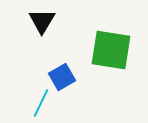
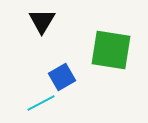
cyan line: rotated 36 degrees clockwise
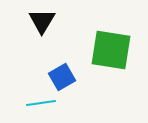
cyan line: rotated 20 degrees clockwise
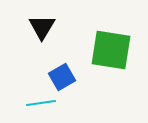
black triangle: moved 6 px down
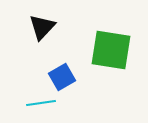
black triangle: rotated 12 degrees clockwise
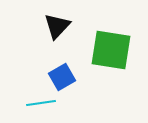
black triangle: moved 15 px right, 1 px up
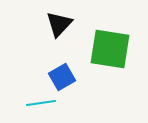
black triangle: moved 2 px right, 2 px up
green square: moved 1 px left, 1 px up
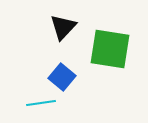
black triangle: moved 4 px right, 3 px down
blue square: rotated 20 degrees counterclockwise
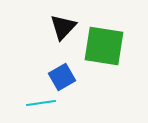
green square: moved 6 px left, 3 px up
blue square: rotated 20 degrees clockwise
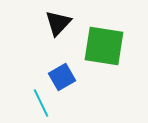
black triangle: moved 5 px left, 4 px up
cyan line: rotated 72 degrees clockwise
